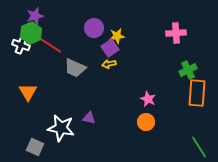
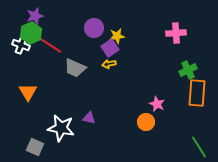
pink star: moved 9 px right, 5 px down
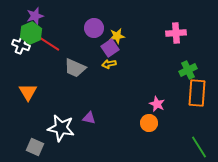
red line: moved 2 px left, 2 px up
orange circle: moved 3 px right, 1 px down
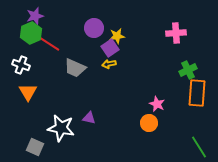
white cross: moved 20 px down
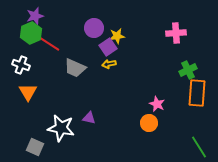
purple square: moved 2 px left, 1 px up
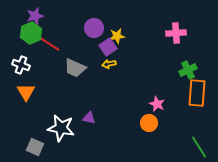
orange triangle: moved 2 px left
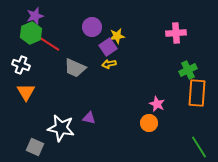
purple circle: moved 2 px left, 1 px up
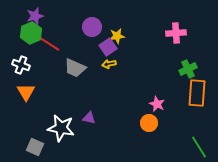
green cross: moved 1 px up
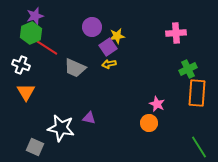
red line: moved 2 px left, 4 px down
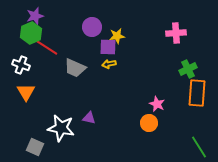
purple square: rotated 36 degrees clockwise
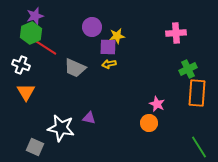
red line: moved 1 px left
